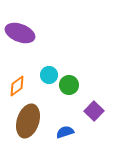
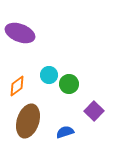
green circle: moved 1 px up
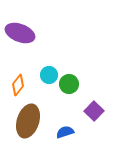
orange diamond: moved 1 px right, 1 px up; rotated 15 degrees counterclockwise
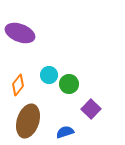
purple square: moved 3 px left, 2 px up
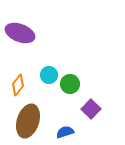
green circle: moved 1 px right
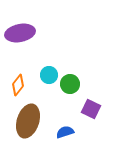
purple ellipse: rotated 32 degrees counterclockwise
purple square: rotated 18 degrees counterclockwise
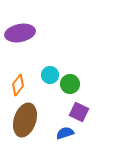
cyan circle: moved 1 px right
purple square: moved 12 px left, 3 px down
brown ellipse: moved 3 px left, 1 px up
blue semicircle: moved 1 px down
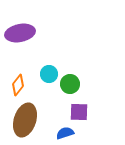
cyan circle: moved 1 px left, 1 px up
purple square: rotated 24 degrees counterclockwise
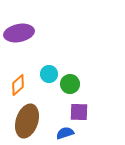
purple ellipse: moved 1 px left
orange diamond: rotated 10 degrees clockwise
brown ellipse: moved 2 px right, 1 px down
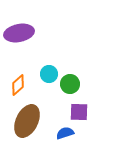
brown ellipse: rotated 8 degrees clockwise
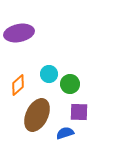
brown ellipse: moved 10 px right, 6 px up
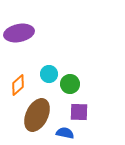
blue semicircle: rotated 30 degrees clockwise
